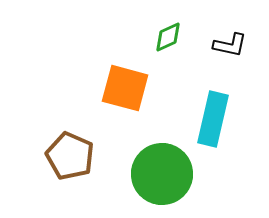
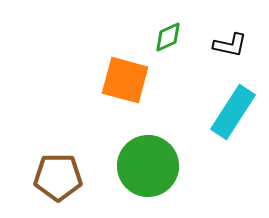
orange square: moved 8 px up
cyan rectangle: moved 20 px right, 7 px up; rotated 20 degrees clockwise
brown pentagon: moved 12 px left, 21 px down; rotated 24 degrees counterclockwise
green circle: moved 14 px left, 8 px up
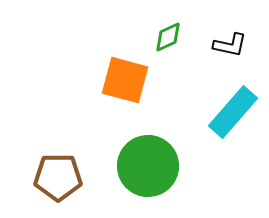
cyan rectangle: rotated 8 degrees clockwise
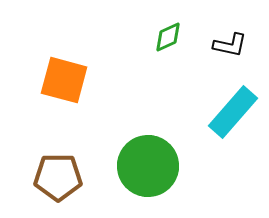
orange square: moved 61 px left
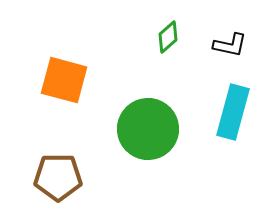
green diamond: rotated 16 degrees counterclockwise
cyan rectangle: rotated 26 degrees counterclockwise
green circle: moved 37 px up
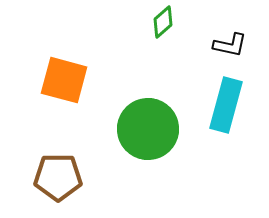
green diamond: moved 5 px left, 15 px up
cyan rectangle: moved 7 px left, 7 px up
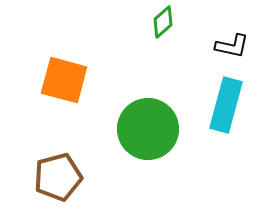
black L-shape: moved 2 px right, 1 px down
brown pentagon: rotated 15 degrees counterclockwise
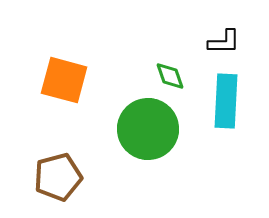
green diamond: moved 7 px right, 54 px down; rotated 68 degrees counterclockwise
black L-shape: moved 8 px left, 4 px up; rotated 12 degrees counterclockwise
cyan rectangle: moved 4 px up; rotated 12 degrees counterclockwise
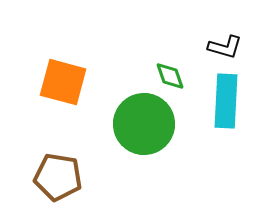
black L-shape: moved 1 px right, 5 px down; rotated 16 degrees clockwise
orange square: moved 1 px left, 2 px down
green circle: moved 4 px left, 5 px up
brown pentagon: rotated 24 degrees clockwise
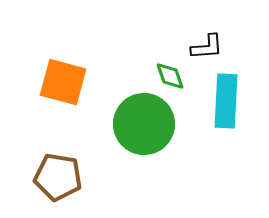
black L-shape: moved 18 px left; rotated 20 degrees counterclockwise
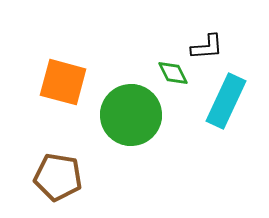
green diamond: moved 3 px right, 3 px up; rotated 8 degrees counterclockwise
cyan rectangle: rotated 22 degrees clockwise
green circle: moved 13 px left, 9 px up
